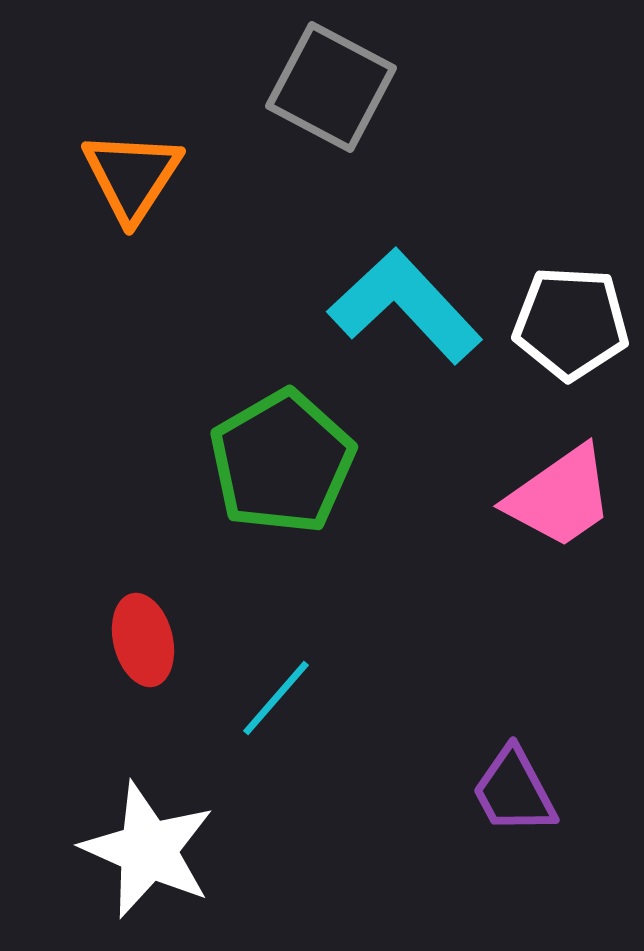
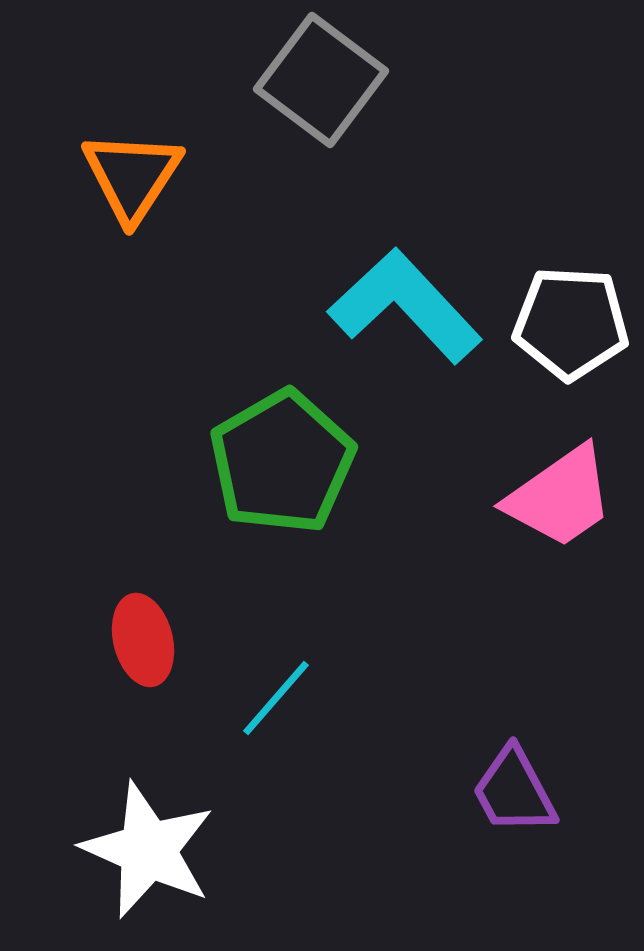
gray square: moved 10 px left, 7 px up; rotated 9 degrees clockwise
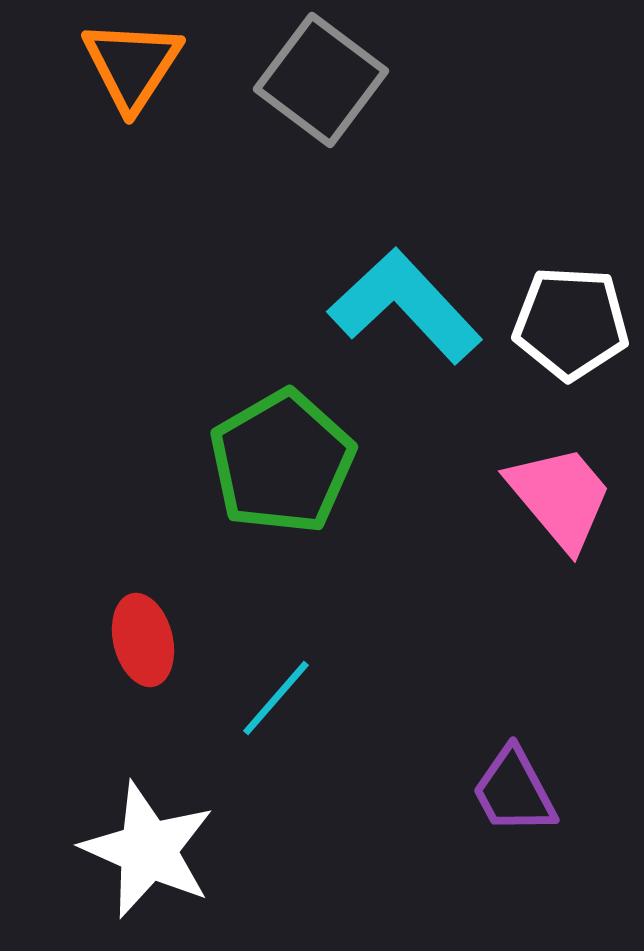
orange triangle: moved 111 px up
pink trapezoid: rotated 95 degrees counterclockwise
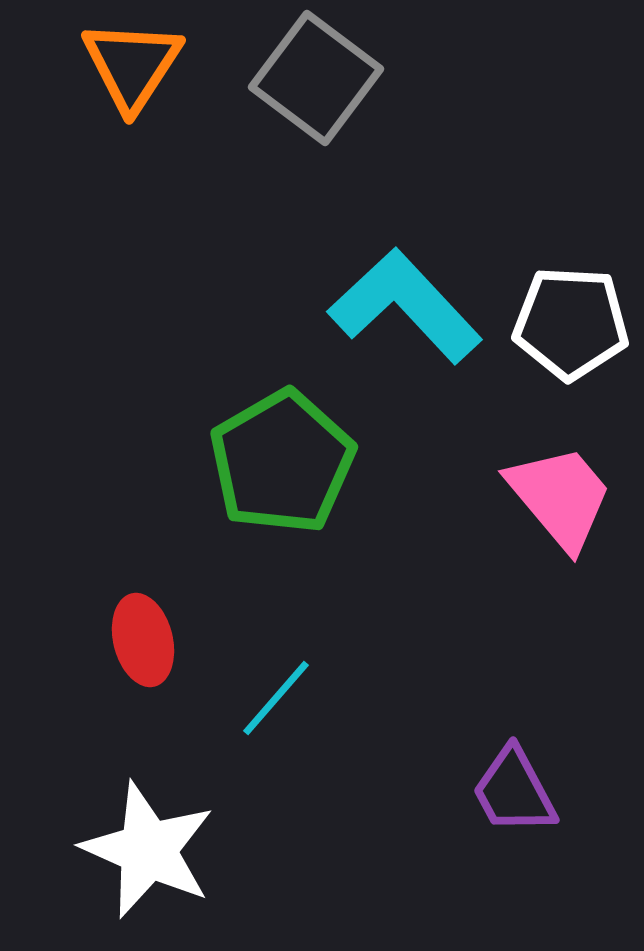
gray square: moved 5 px left, 2 px up
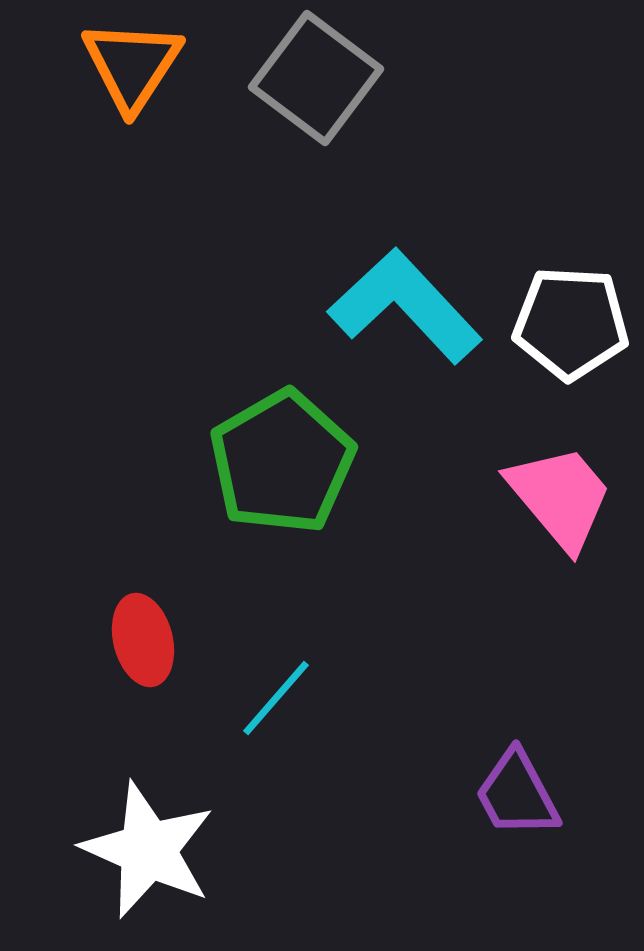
purple trapezoid: moved 3 px right, 3 px down
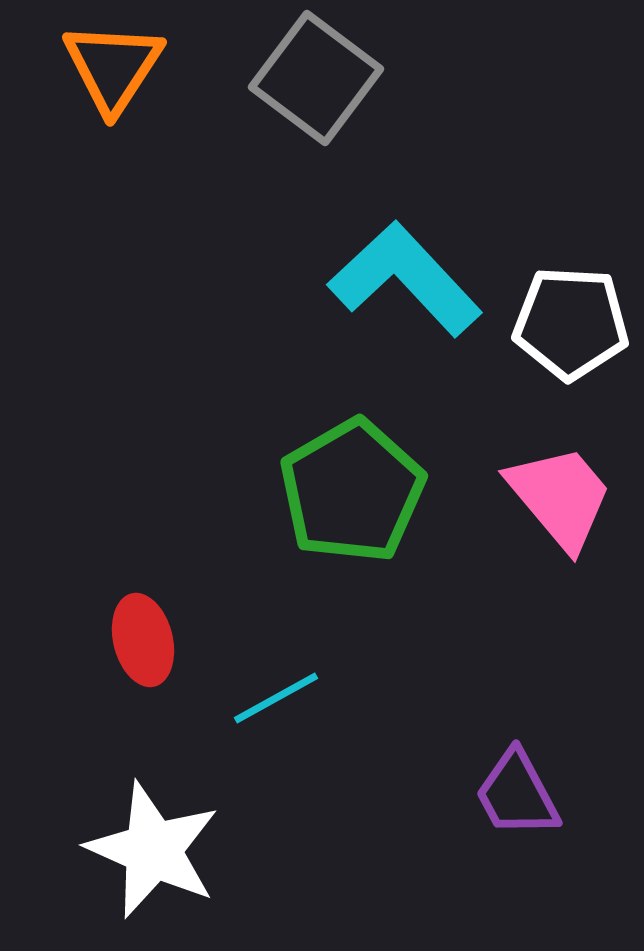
orange triangle: moved 19 px left, 2 px down
cyan L-shape: moved 27 px up
green pentagon: moved 70 px right, 29 px down
cyan line: rotated 20 degrees clockwise
white star: moved 5 px right
